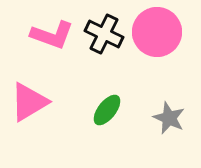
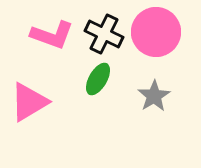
pink circle: moved 1 px left
green ellipse: moved 9 px left, 31 px up; rotated 8 degrees counterclockwise
gray star: moved 15 px left, 22 px up; rotated 16 degrees clockwise
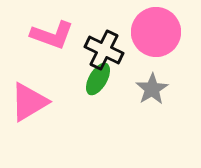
black cross: moved 16 px down
gray star: moved 2 px left, 7 px up
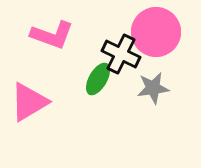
black cross: moved 17 px right, 4 px down
gray star: moved 1 px right, 1 px up; rotated 24 degrees clockwise
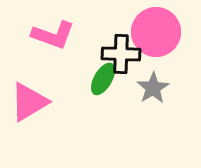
pink L-shape: moved 1 px right
black cross: rotated 24 degrees counterclockwise
green ellipse: moved 5 px right
gray star: rotated 24 degrees counterclockwise
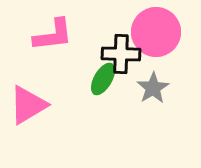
pink L-shape: rotated 27 degrees counterclockwise
pink triangle: moved 1 px left, 3 px down
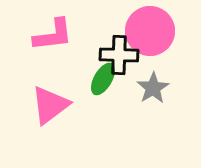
pink circle: moved 6 px left, 1 px up
black cross: moved 2 px left, 1 px down
pink triangle: moved 22 px right; rotated 6 degrees counterclockwise
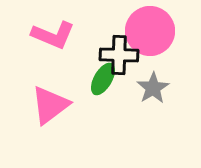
pink L-shape: rotated 30 degrees clockwise
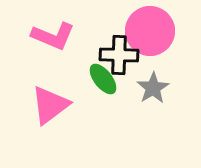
pink L-shape: moved 1 px down
green ellipse: rotated 68 degrees counterclockwise
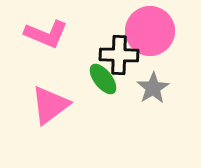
pink L-shape: moved 7 px left, 2 px up
